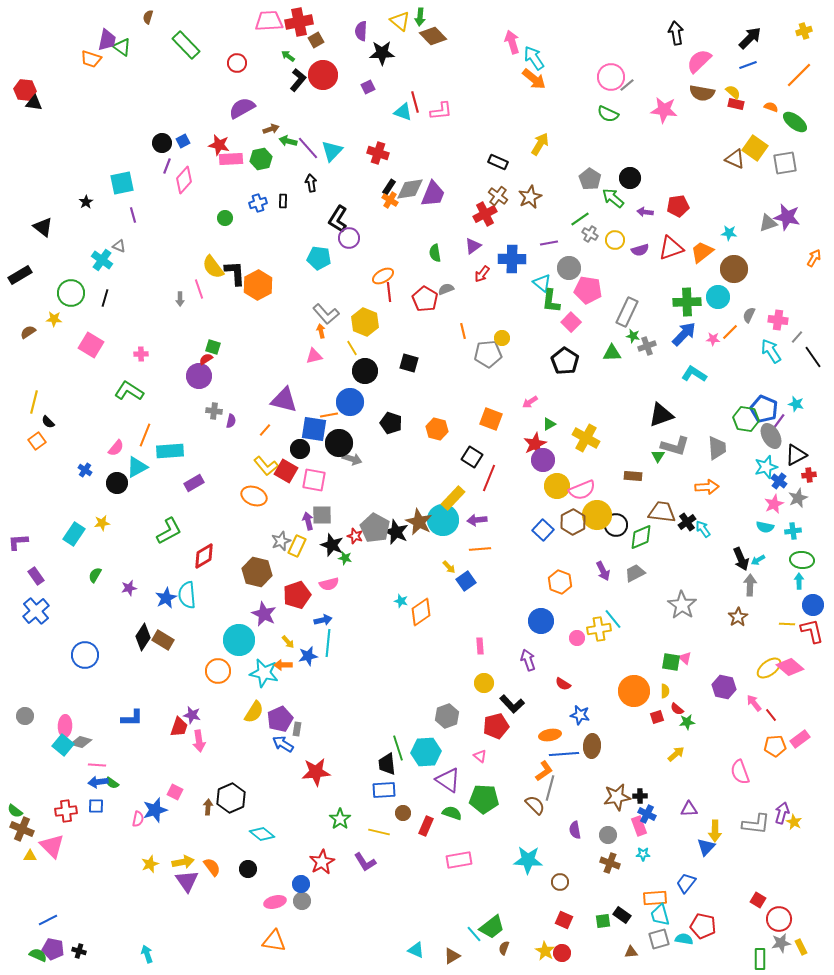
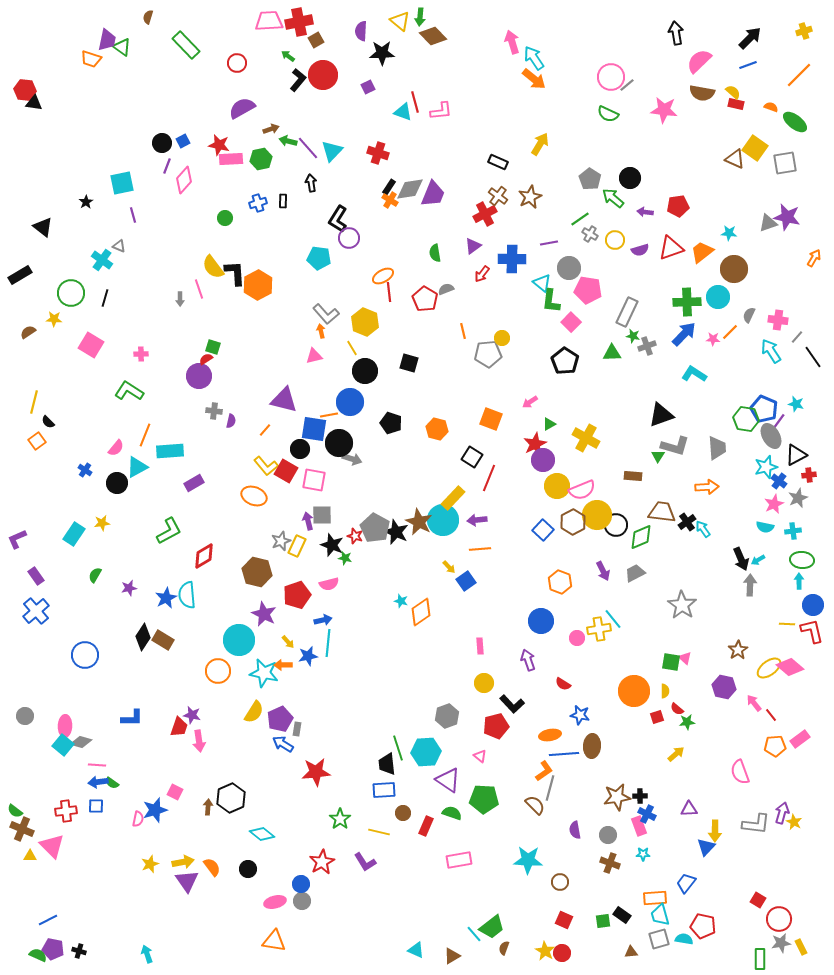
purple L-shape at (18, 542): moved 1 px left, 3 px up; rotated 20 degrees counterclockwise
brown star at (738, 617): moved 33 px down
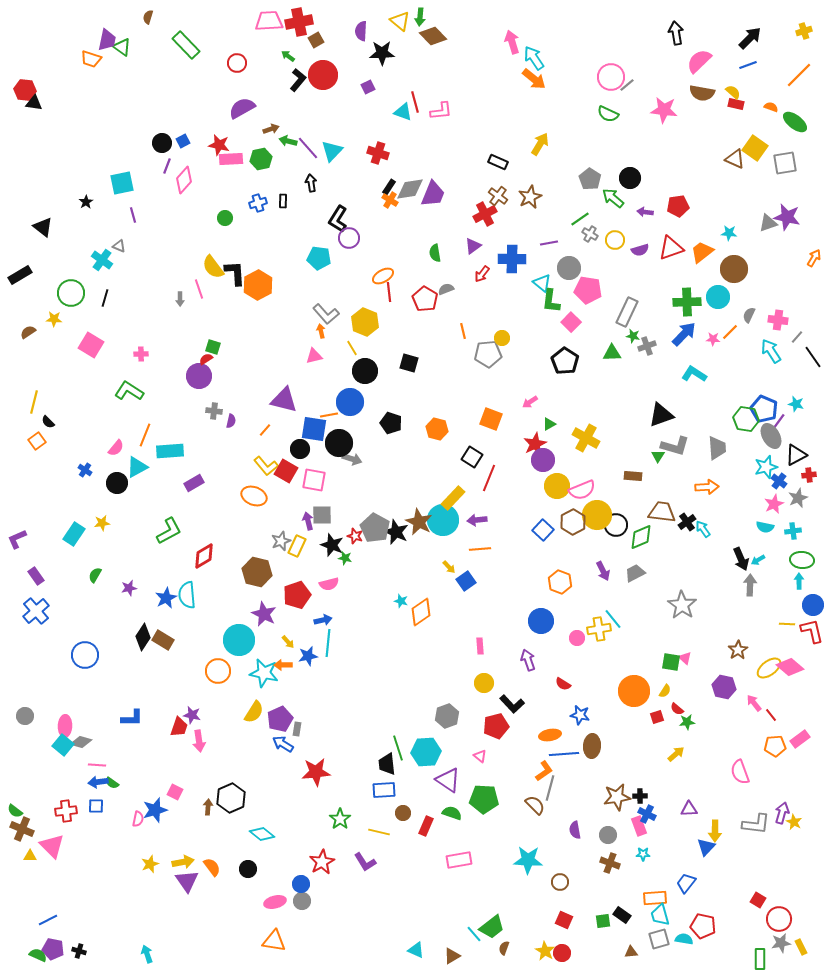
yellow semicircle at (665, 691): rotated 32 degrees clockwise
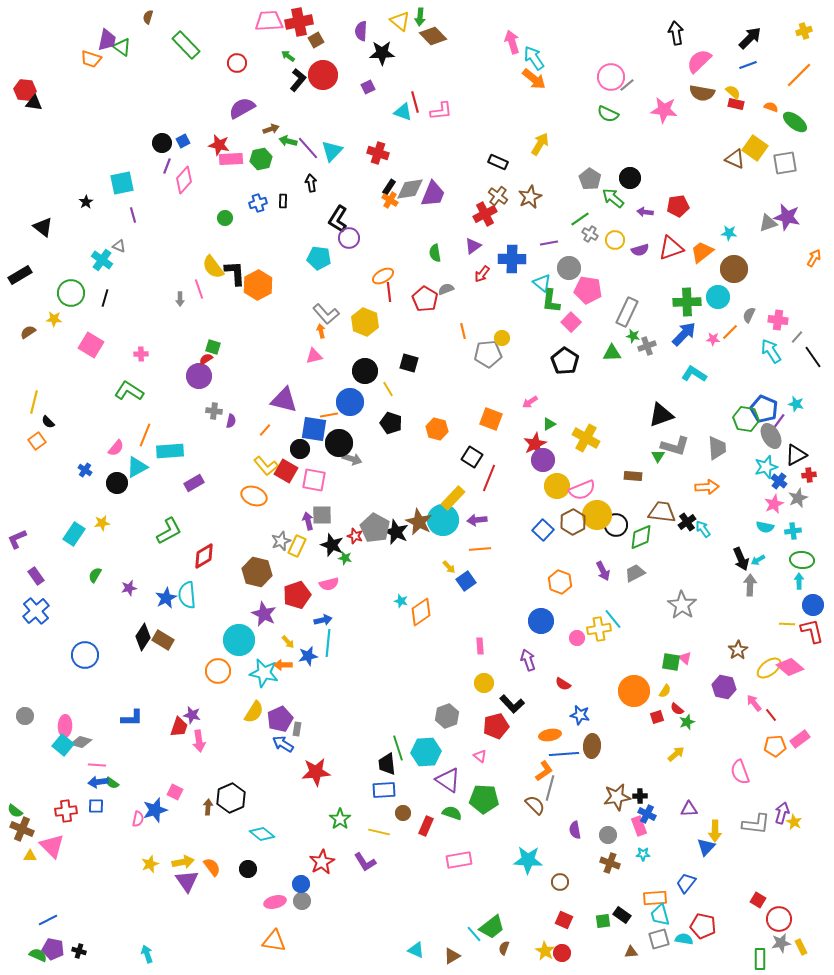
yellow line at (352, 348): moved 36 px right, 41 px down
green star at (687, 722): rotated 14 degrees counterclockwise
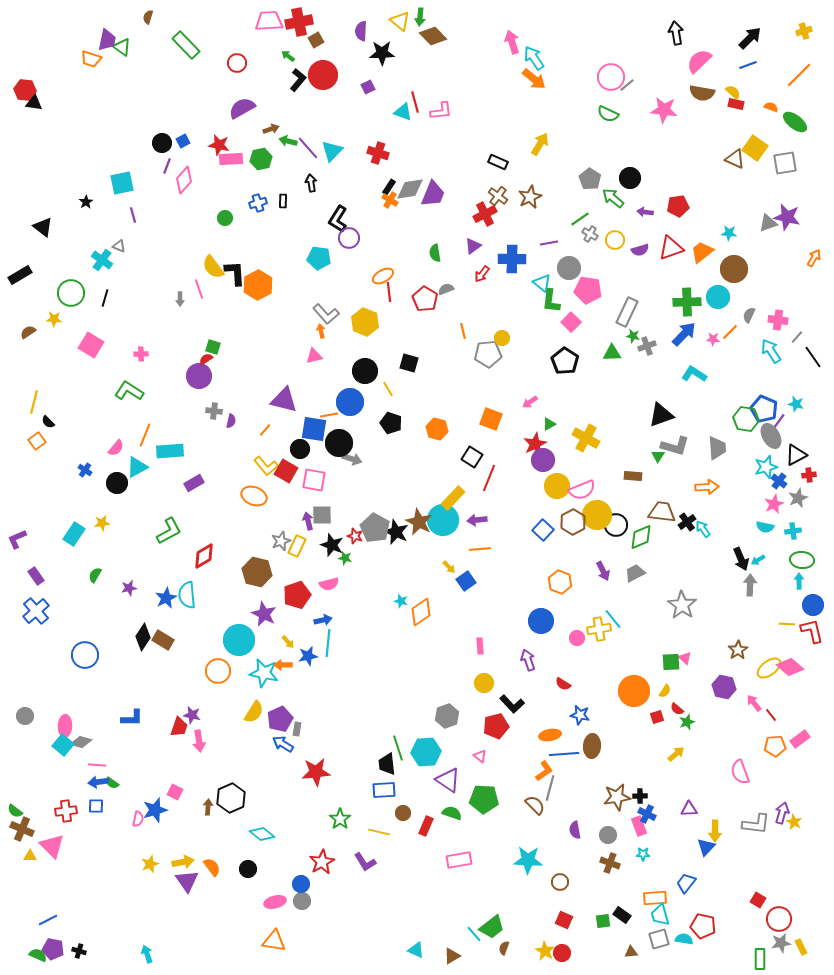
green square at (671, 662): rotated 12 degrees counterclockwise
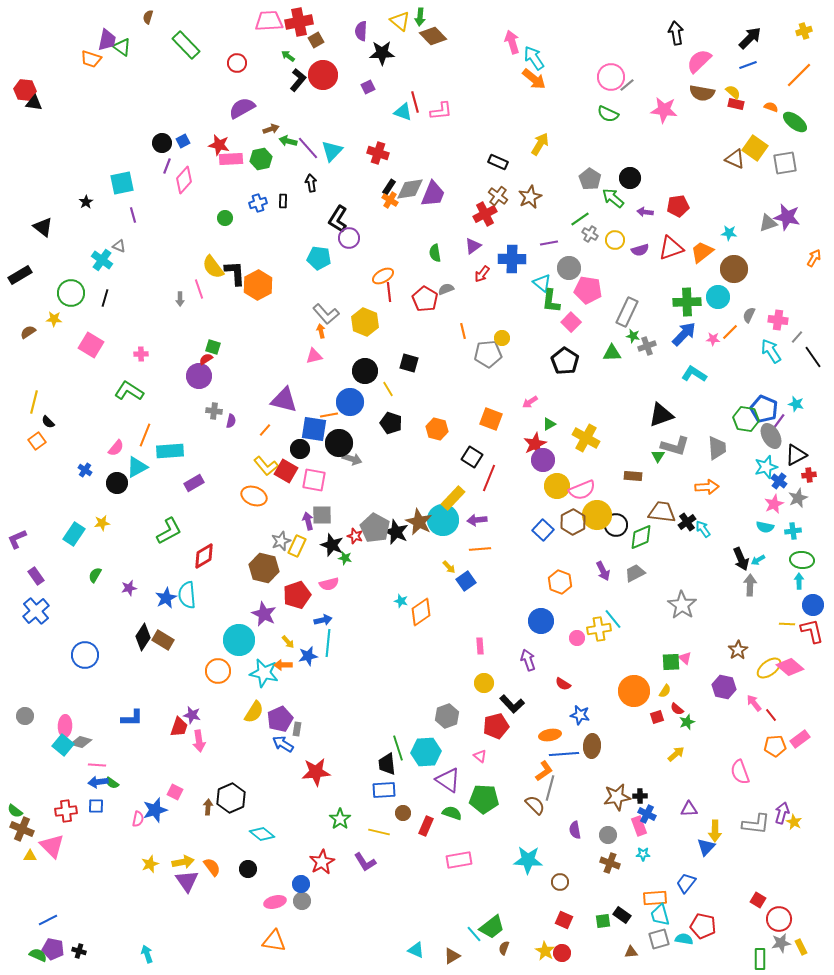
brown hexagon at (257, 572): moved 7 px right, 4 px up
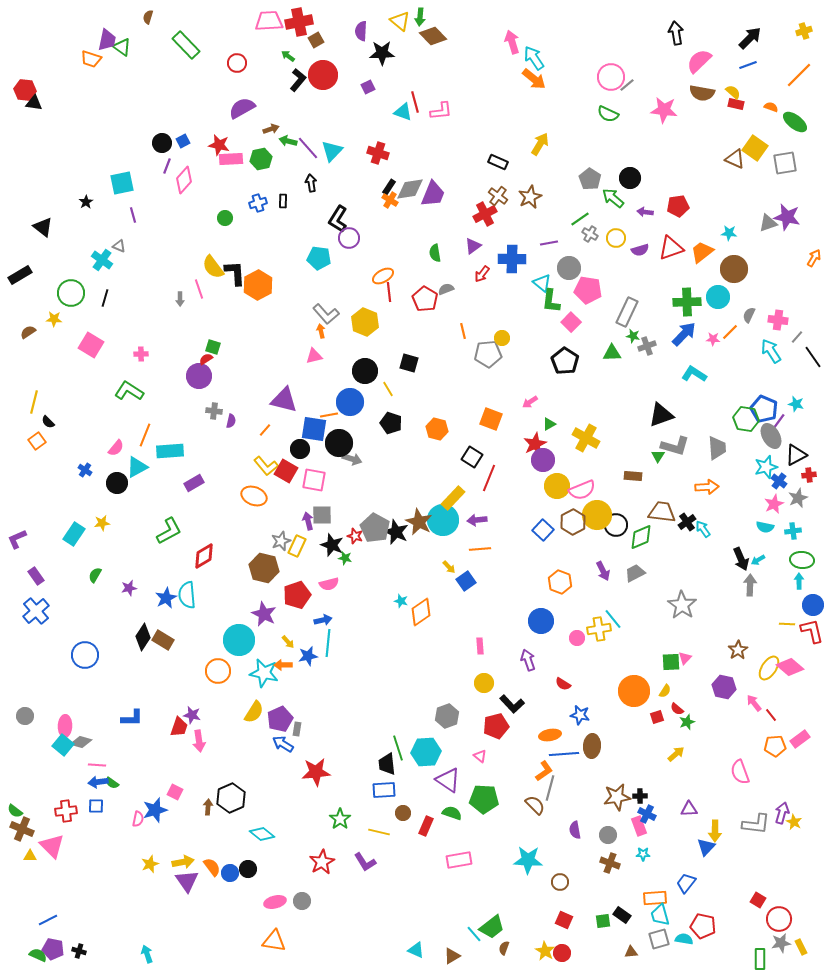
yellow circle at (615, 240): moved 1 px right, 2 px up
pink triangle at (685, 658): rotated 32 degrees clockwise
yellow ellipse at (769, 668): rotated 20 degrees counterclockwise
blue circle at (301, 884): moved 71 px left, 11 px up
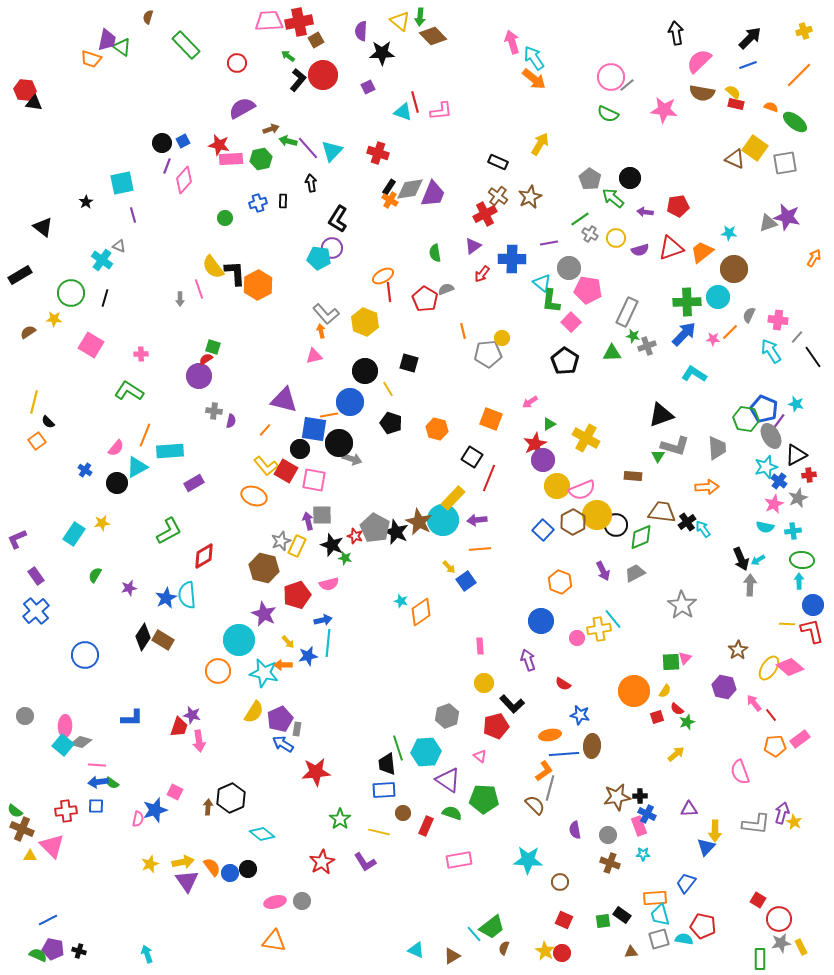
purple circle at (349, 238): moved 17 px left, 10 px down
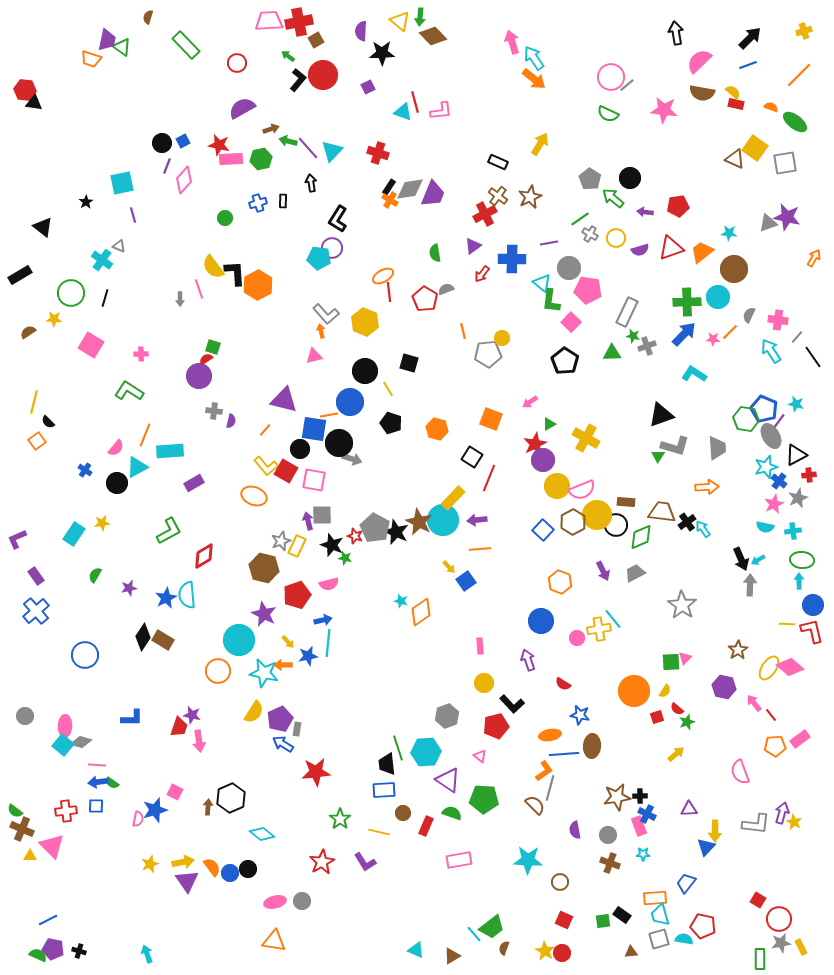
brown rectangle at (633, 476): moved 7 px left, 26 px down
